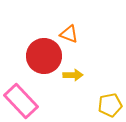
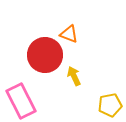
red circle: moved 1 px right, 1 px up
yellow arrow: moved 1 px right, 1 px down; rotated 114 degrees counterclockwise
pink rectangle: rotated 16 degrees clockwise
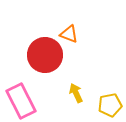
yellow arrow: moved 2 px right, 17 px down
